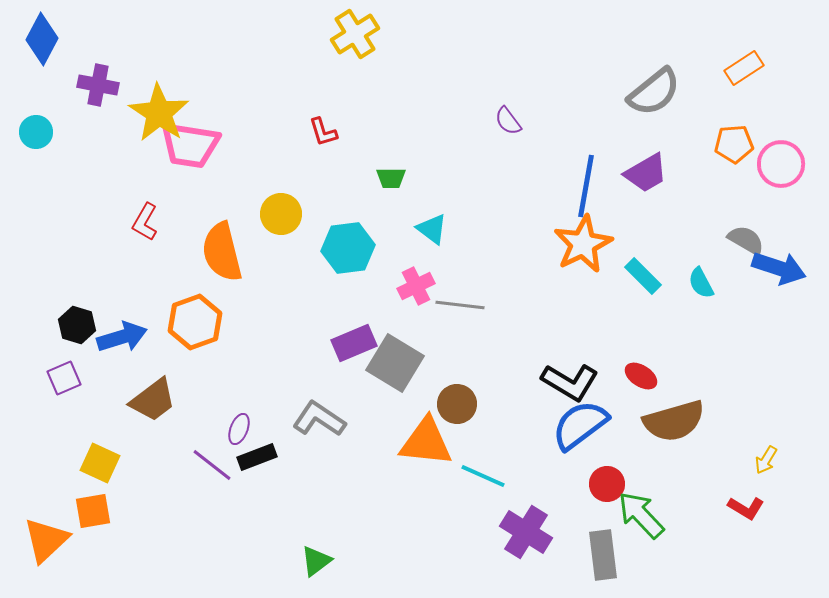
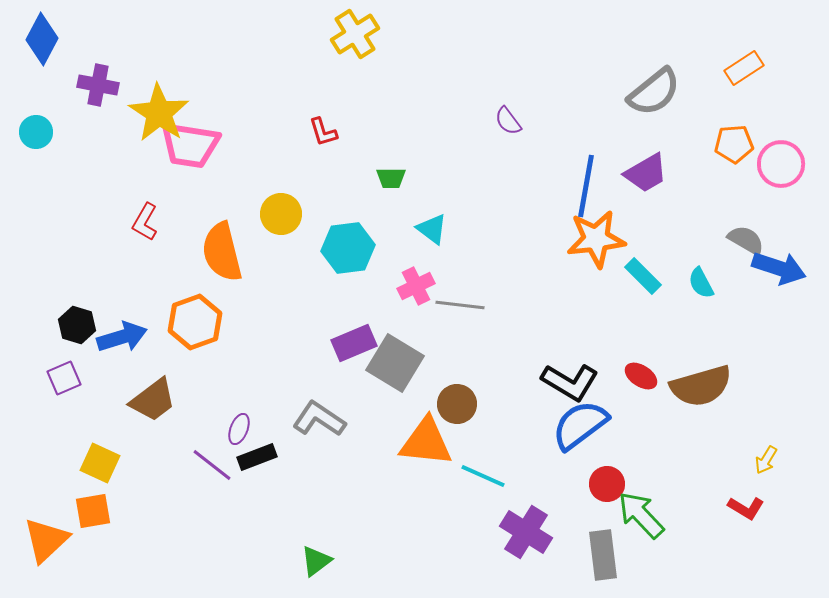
orange star at (583, 244): moved 13 px right, 5 px up; rotated 20 degrees clockwise
brown semicircle at (674, 421): moved 27 px right, 35 px up
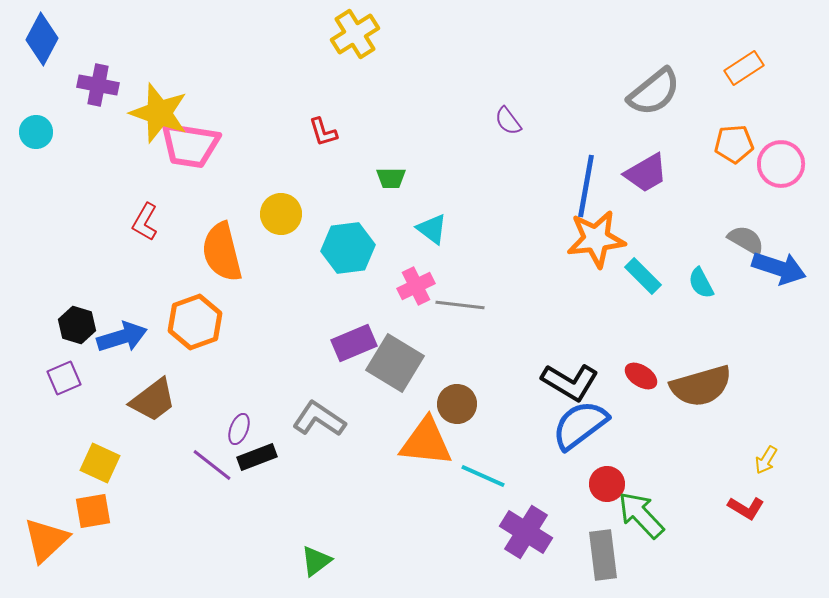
yellow star at (159, 113): rotated 14 degrees counterclockwise
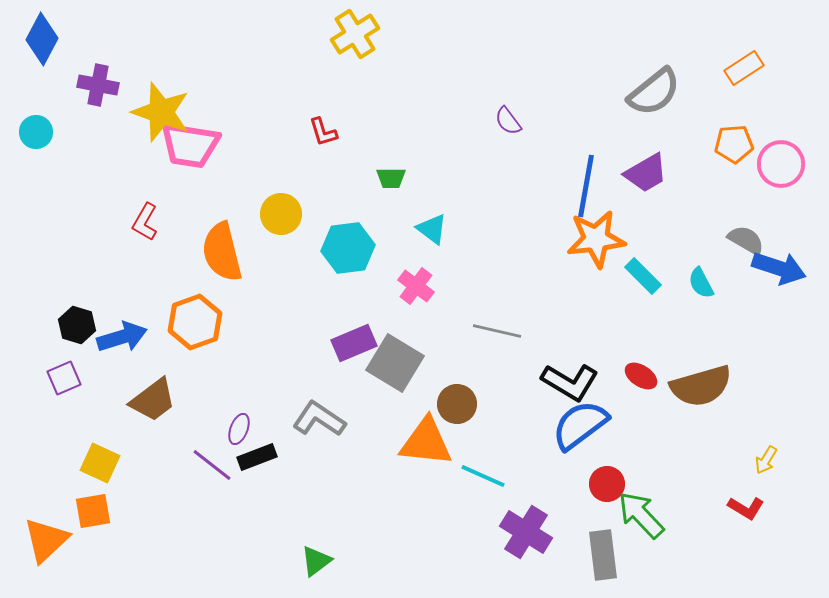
yellow star at (159, 113): moved 2 px right, 1 px up
pink cross at (416, 286): rotated 27 degrees counterclockwise
gray line at (460, 305): moved 37 px right, 26 px down; rotated 6 degrees clockwise
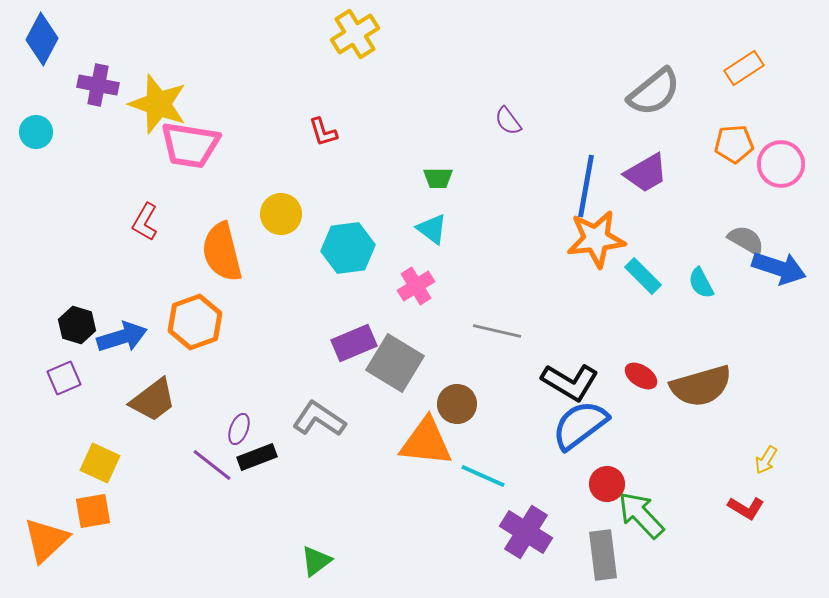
yellow star at (161, 112): moved 3 px left, 8 px up
green trapezoid at (391, 178): moved 47 px right
pink cross at (416, 286): rotated 21 degrees clockwise
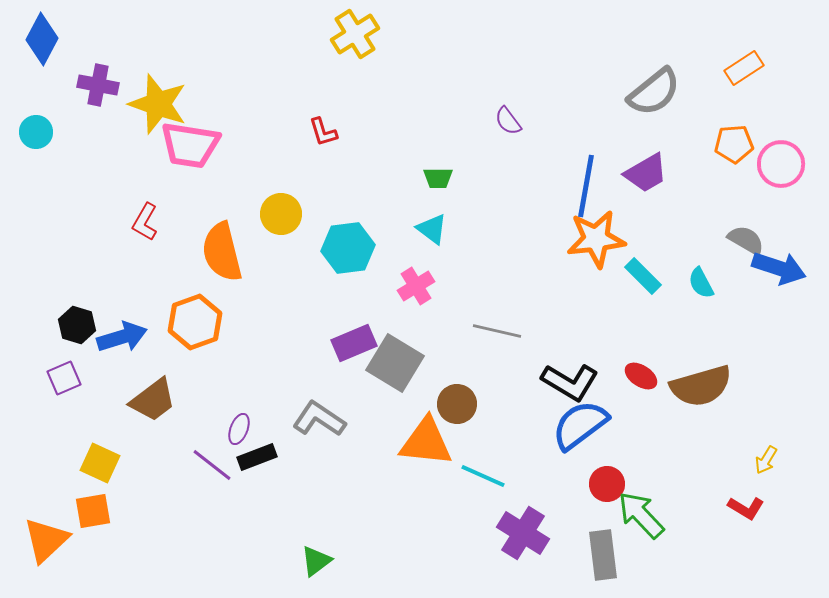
purple cross at (526, 532): moved 3 px left, 1 px down
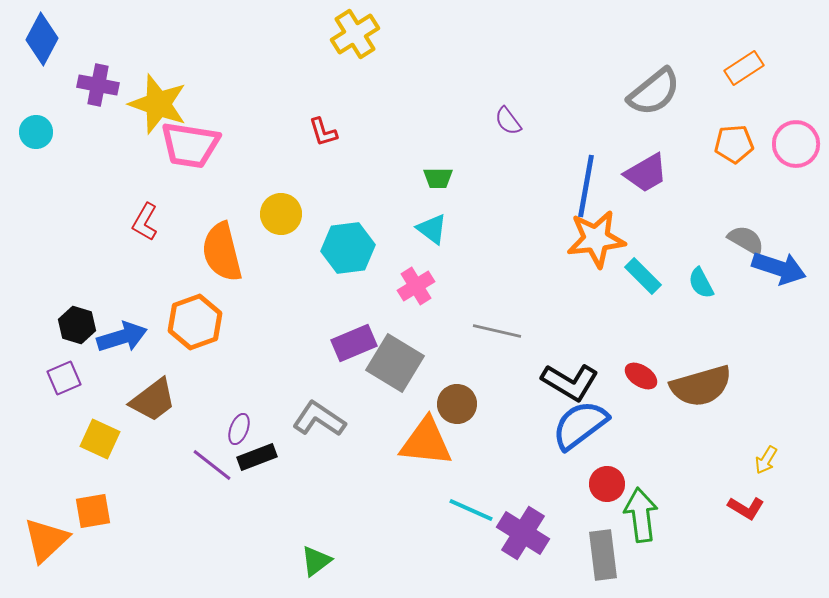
pink circle at (781, 164): moved 15 px right, 20 px up
yellow square at (100, 463): moved 24 px up
cyan line at (483, 476): moved 12 px left, 34 px down
green arrow at (641, 515): rotated 36 degrees clockwise
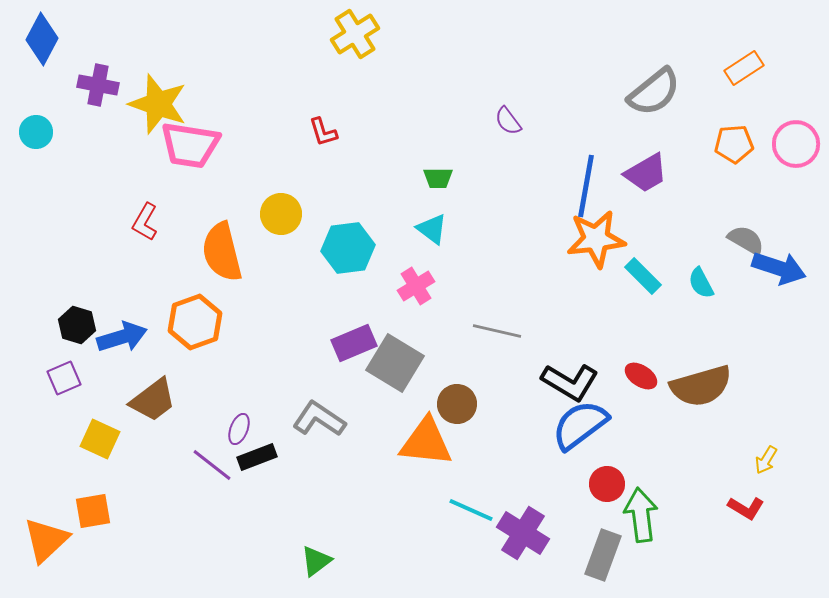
gray rectangle at (603, 555): rotated 27 degrees clockwise
